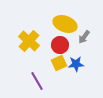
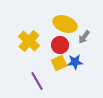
blue star: moved 1 px left, 2 px up
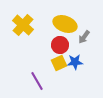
yellow cross: moved 6 px left, 16 px up
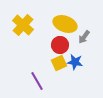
blue star: rotated 14 degrees clockwise
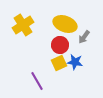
yellow cross: rotated 15 degrees clockwise
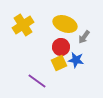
red circle: moved 1 px right, 2 px down
blue star: moved 1 px right, 2 px up
purple line: rotated 24 degrees counterclockwise
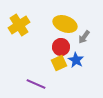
yellow cross: moved 4 px left
blue star: rotated 21 degrees clockwise
purple line: moved 1 px left, 3 px down; rotated 12 degrees counterclockwise
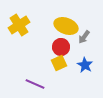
yellow ellipse: moved 1 px right, 2 px down
blue star: moved 9 px right, 5 px down
purple line: moved 1 px left
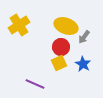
blue star: moved 2 px left, 1 px up
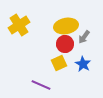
yellow ellipse: rotated 30 degrees counterclockwise
red circle: moved 4 px right, 3 px up
purple line: moved 6 px right, 1 px down
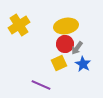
gray arrow: moved 7 px left, 11 px down
